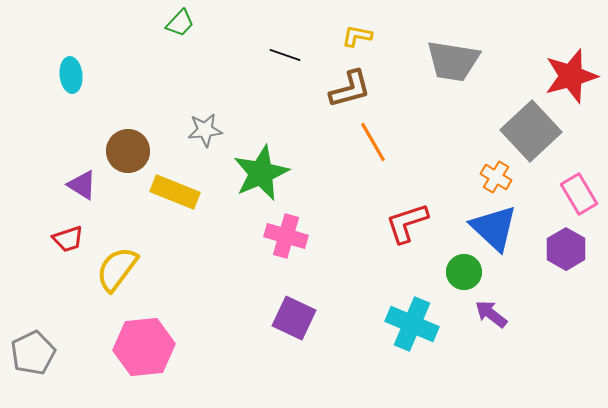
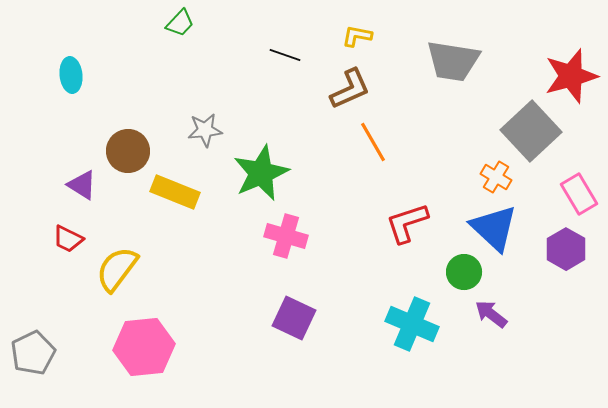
brown L-shape: rotated 9 degrees counterclockwise
red trapezoid: rotated 44 degrees clockwise
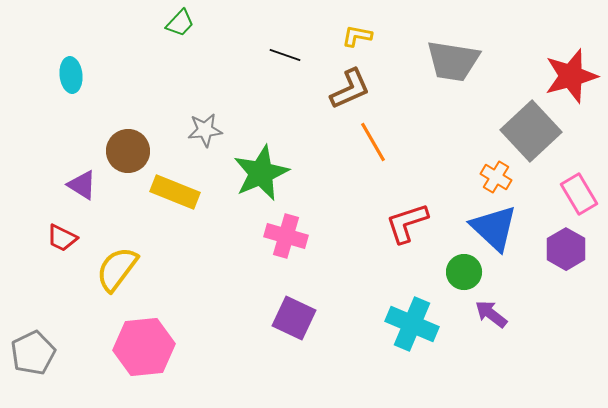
red trapezoid: moved 6 px left, 1 px up
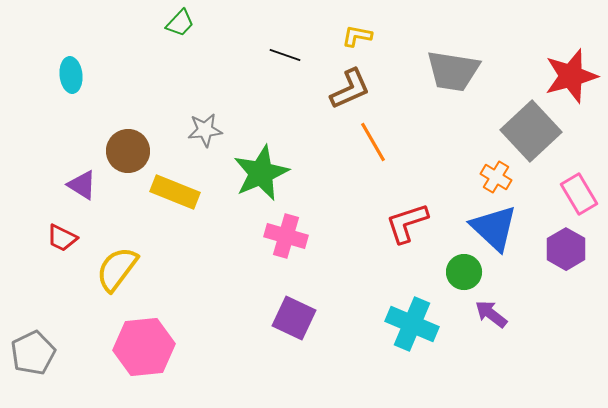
gray trapezoid: moved 10 px down
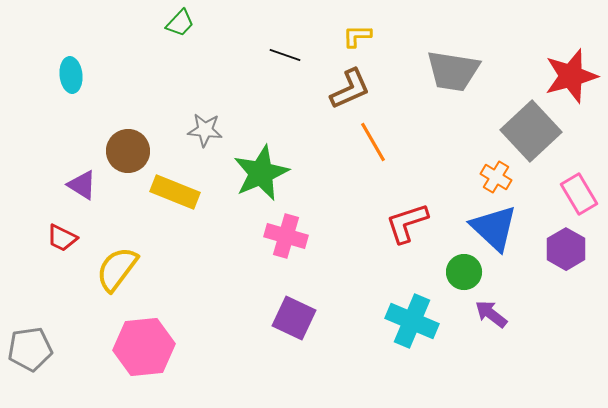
yellow L-shape: rotated 12 degrees counterclockwise
gray star: rotated 12 degrees clockwise
cyan cross: moved 3 px up
gray pentagon: moved 3 px left, 4 px up; rotated 18 degrees clockwise
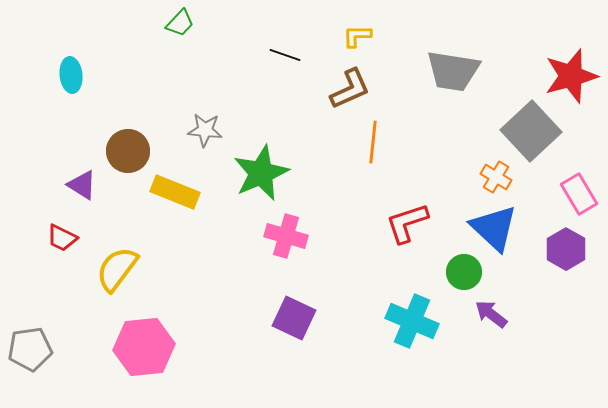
orange line: rotated 36 degrees clockwise
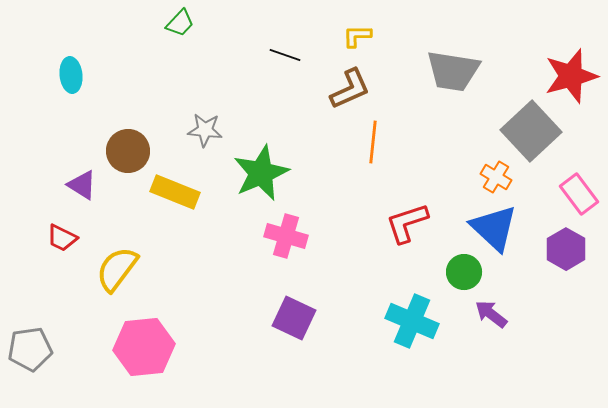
pink rectangle: rotated 6 degrees counterclockwise
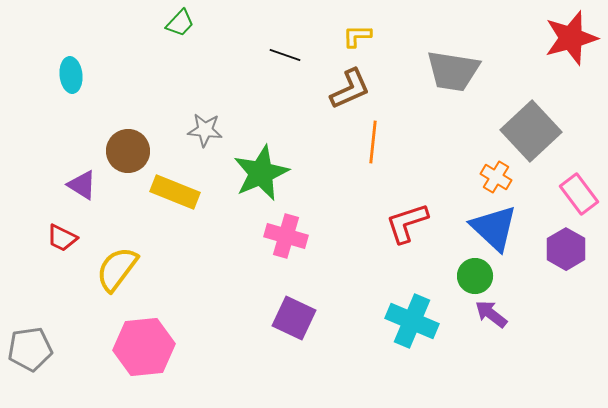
red star: moved 38 px up
green circle: moved 11 px right, 4 px down
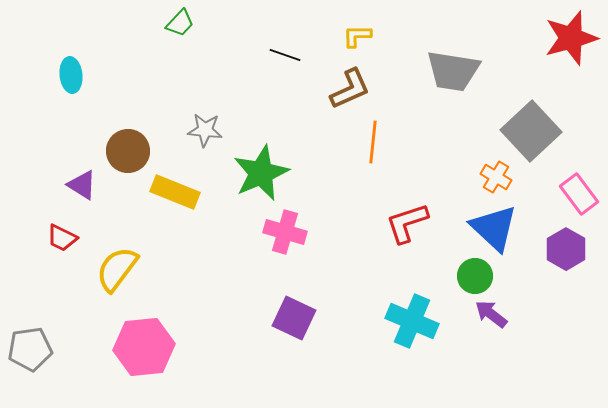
pink cross: moved 1 px left, 4 px up
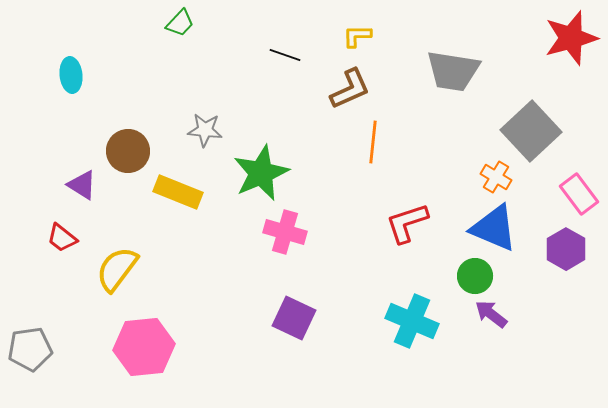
yellow rectangle: moved 3 px right
blue triangle: rotated 20 degrees counterclockwise
red trapezoid: rotated 12 degrees clockwise
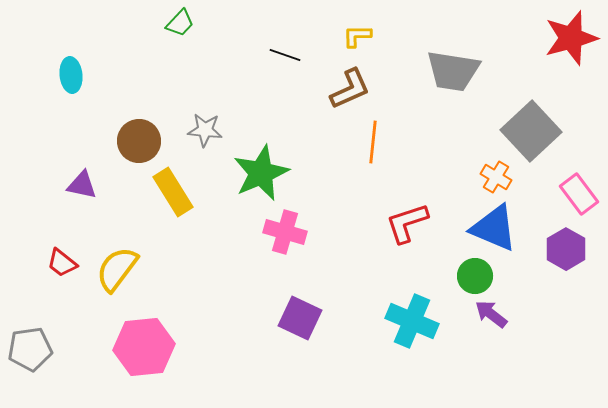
brown circle: moved 11 px right, 10 px up
purple triangle: rotated 20 degrees counterclockwise
yellow rectangle: moved 5 px left; rotated 36 degrees clockwise
red trapezoid: moved 25 px down
purple square: moved 6 px right
